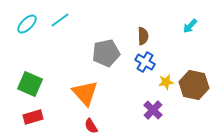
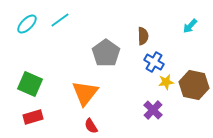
gray pentagon: rotated 24 degrees counterclockwise
blue cross: moved 9 px right
orange triangle: rotated 20 degrees clockwise
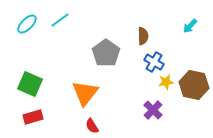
red semicircle: moved 1 px right
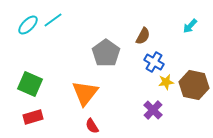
cyan line: moved 7 px left
cyan ellipse: moved 1 px right, 1 px down
brown semicircle: rotated 30 degrees clockwise
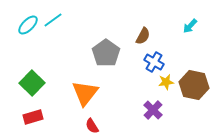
green square: moved 2 px right, 1 px up; rotated 20 degrees clockwise
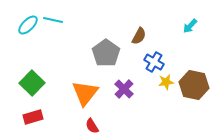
cyan line: rotated 48 degrees clockwise
brown semicircle: moved 4 px left
purple cross: moved 29 px left, 21 px up
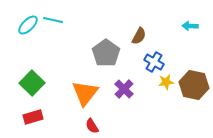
cyan arrow: rotated 49 degrees clockwise
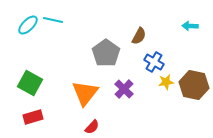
green square: moved 2 px left; rotated 15 degrees counterclockwise
red semicircle: moved 1 px down; rotated 105 degrees counterclockwise
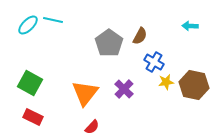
brown semicircle: moved 1 px right
gray pentagon: moved 3 px right, 10 px up
red rectangle: rotated 42 degrees clockwise
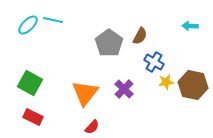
brown hexagon: moved 1 px left
